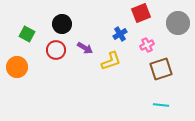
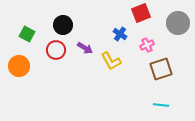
black circle: moved 1 px right, 1 px down
blue cross: rotated 24 degrees counterclockwise
yellow L-shape: rotated 80 degrees clockwise
orange circle: moved 2 px right, 1 px up
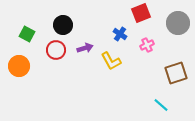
purple arrow: rotated 49 degrees counterclockwise
brown square: moved 15 px right, 4 px down
cyan line: rotated 35 degrees clockwise
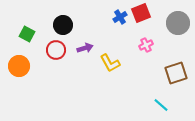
blue cross: moved 17 px up; rotated 24 degrees clockwise
pink cross: moved 1 px left
yellow L-shape: moved 1 px left, 2 px down
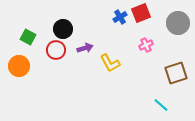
black circle: moved 4 px down
green square: moved 1 px right, 3 px down
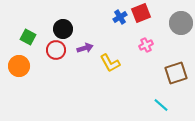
gray circle: moved 3 px right
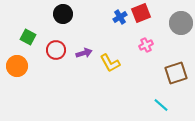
black circle: moved 15 px up
purple arrow: moved 1 px left, 5 px down
orange circle: moved 2 px left
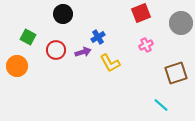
blue cross: moved 22 px left, 20 px down
purple arrow: moved 1 px left, 1 px up
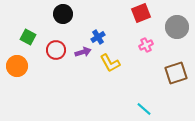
gray circle: moved 4 px left, 4 px down
cyan line: moved 17 px left, 4 px down
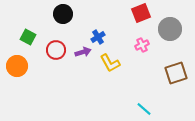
gray circle: moved 7 px left, 2 px down
pink cross: moved 4 px left
